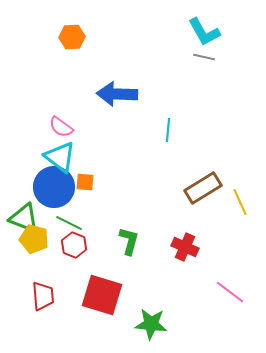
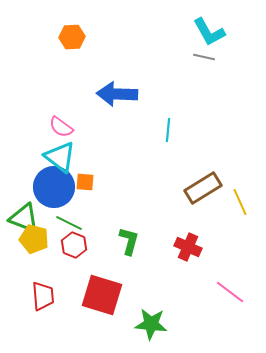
cyan L-shape: moved 5 px right
red cross: moved 3 px right
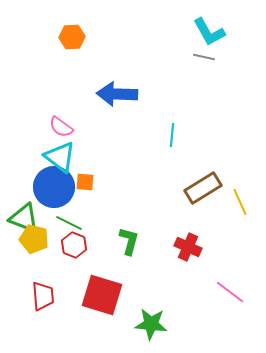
cyan line: moved 4 px right, 5 px down
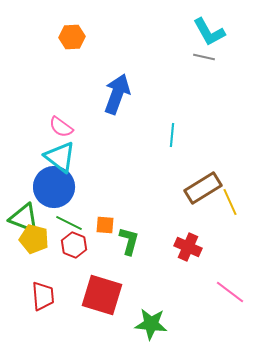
blue arrow: rotated 108 degrees clockwise
orange square: moved 20 px right, 43 px down
yellow line: moved 10 px left
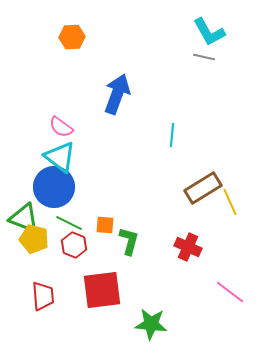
red square: moved 5 px up; rotated 24 degrees counterclockwise
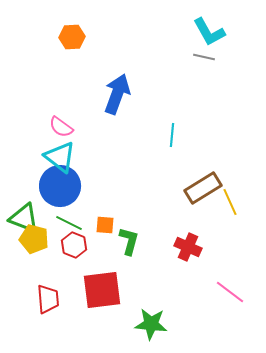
blue circle: moved 6 px right, 1 px up
red trapezoid: moved 5 px right, 3 px down
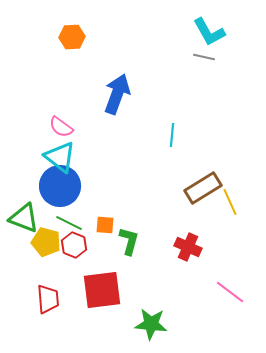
yellow pentagon: moved 12 px right, 3 px down
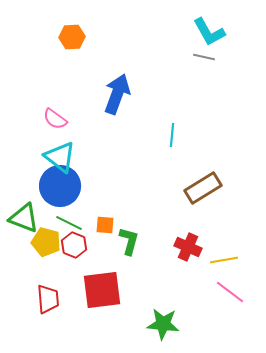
pink semicircle: moved 6 px left, 8 px up
yellow line: moved 6 px left, 58 px down; rotated 76 degrees counterclockwise
green star: moved 12 px right
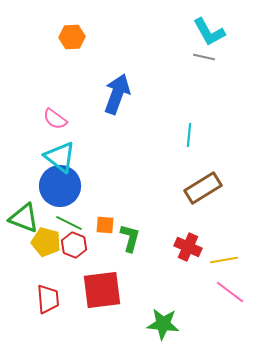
cyan line: moved 17 px right
green L-shape: moved 1 px right, 3 px up
